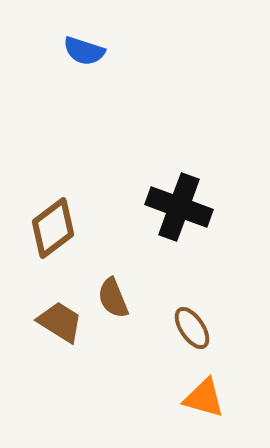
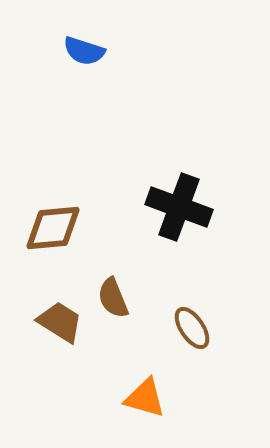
brown diamond: rotated 32 degrees clockwise
orange triangle: moved 59 px left
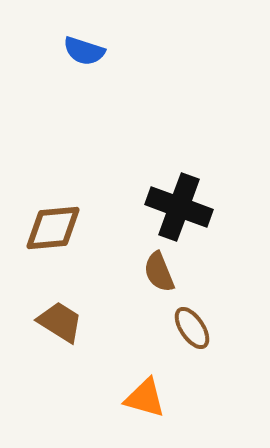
brown semicircle: moved 46 px right, 26 px up
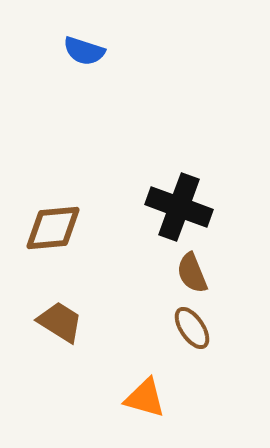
brown semicircle: moved 33 px right, 1 px down
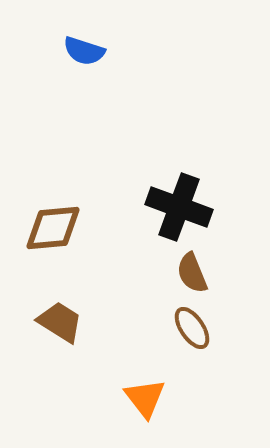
orange triangle: rotated 36 degrees clockwise
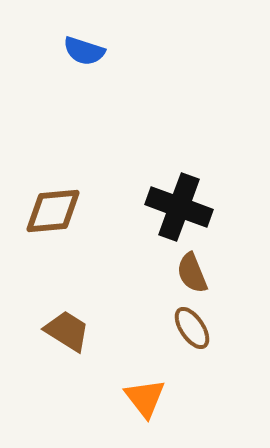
brown diamond: moved 17 px up
brown trapezoid: moved 7 px right, 9 px down
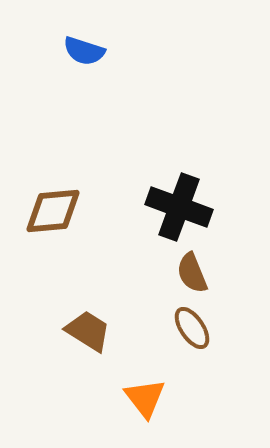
brown trapezoid: moved 21 px right
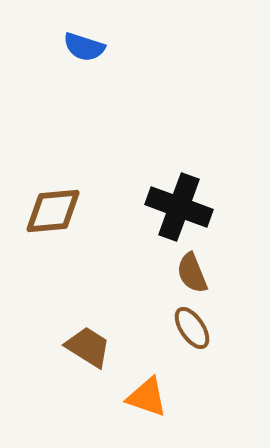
blue semicircle: moved 4 px up
brown trapezoid: moved 16 px down
orange triangle: moved 2 px right, 1 px up; rotated 33 degrees counterclockwise
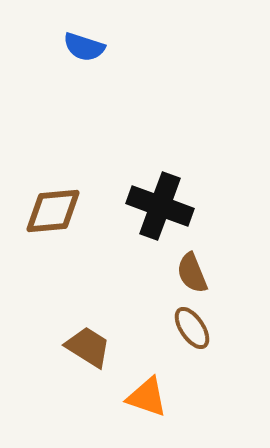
black cross: moved 19 px left, 1 px up
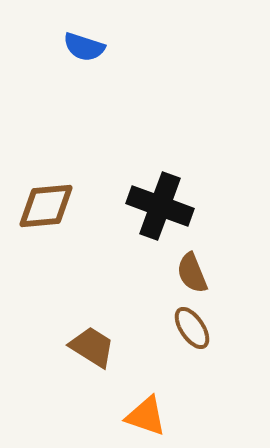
brown diamond: moved 7 px left, 5 px up
brown trapezoid: moved 4 px right
orange triangle: moved 1 px left, 19 px down
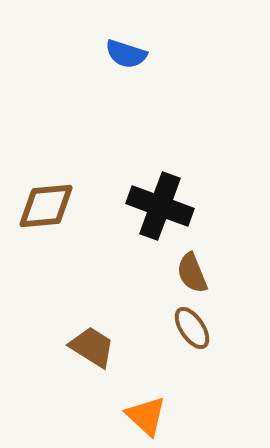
blue semicircle: moved 42 px right, 7 px down
orange triangle: rotated 24 degrees clockwise
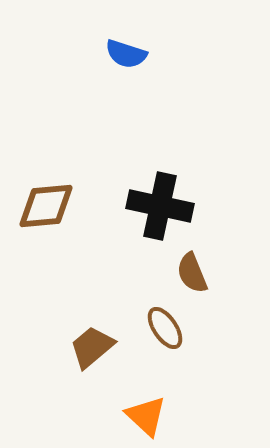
black cross: rotated 8 degrees counterclockwise
brown ellipse: moved 27 px left
brown trapezoid: rotated 72 degrees counterclockwise
